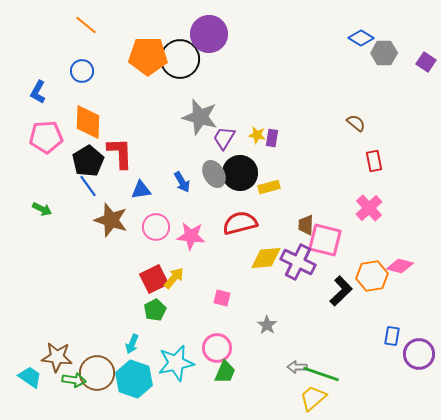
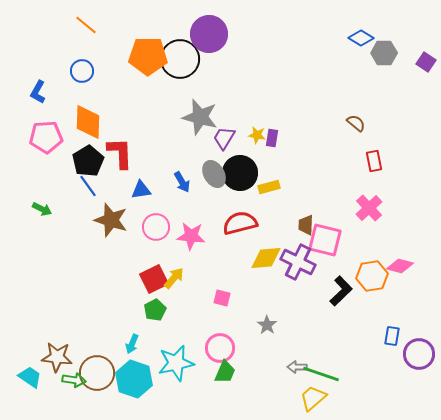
pink circle at (217, 348): moved 3 px right
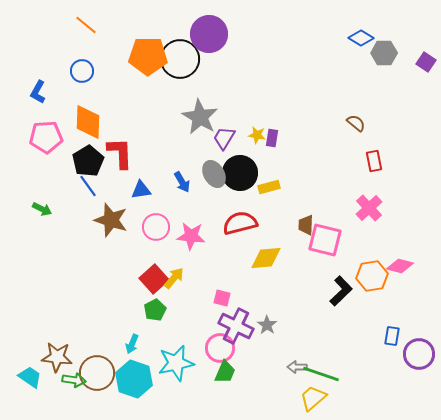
gray star at (200, 117): rotated 15 degrees clockwise
purple cross at (298, 262): moved 62 px left, 64 px down
red square at (154, 279): rotated 16 degrees counterclockwise
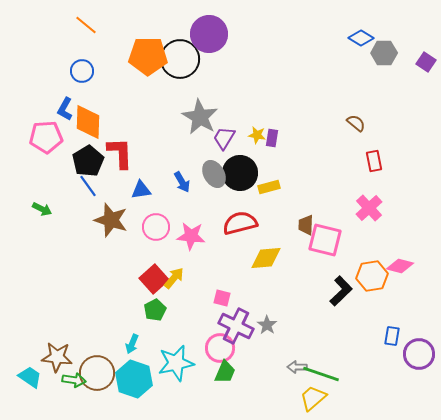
blue L-shape at (38, 92): moved 27 px right, 17 px down
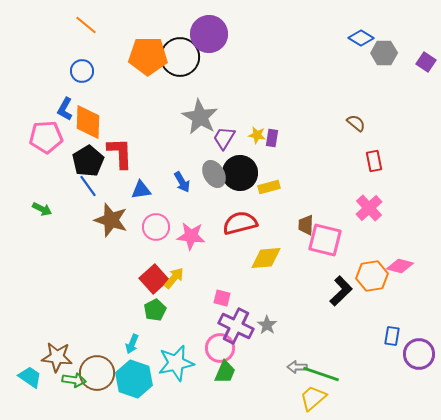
black circle at (180, 59): moved 2 px up
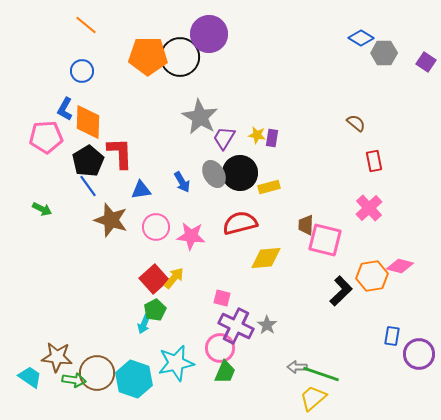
cyan arrow at (132, 344): moved 12 px right, 20 px up
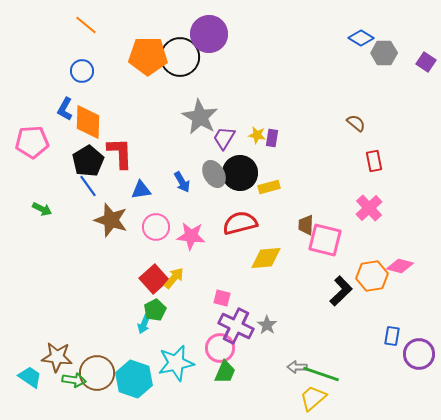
pink pentagon at (46, 137): moved 14 px left, 5 px down
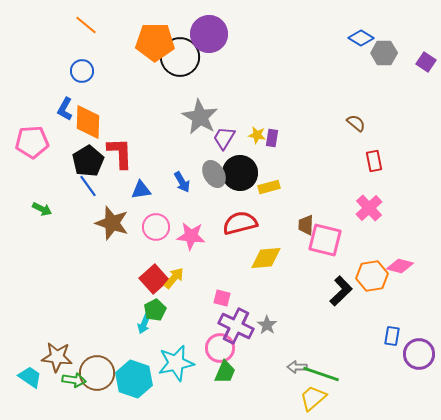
orange pentagon at (148, 56): moved 7 px right, 14 px up
brown star at (111, 220): moved 1 px right, 3 px down
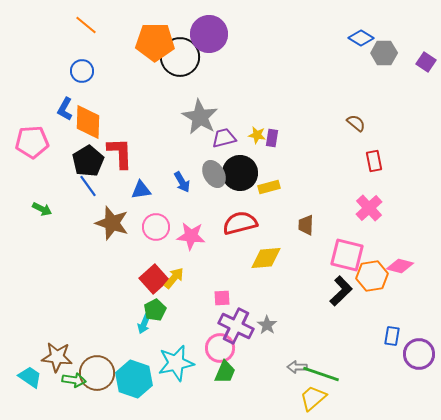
purple trapezoid at (224, 138): rotated 45 degrees clockwise
pink square at (325, 240): moved 22 px right, 15 px down
pink square at (222, 298): rotated 18 degrees counterclockwise
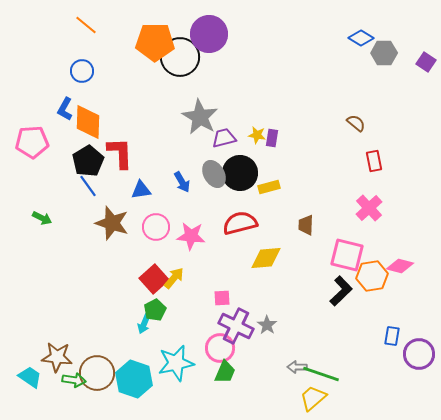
green arrow at (42, 209): moved 9 px down
